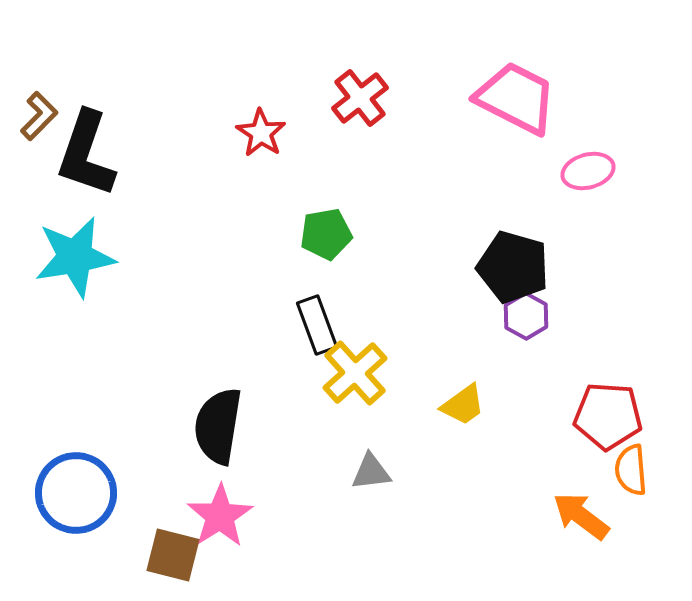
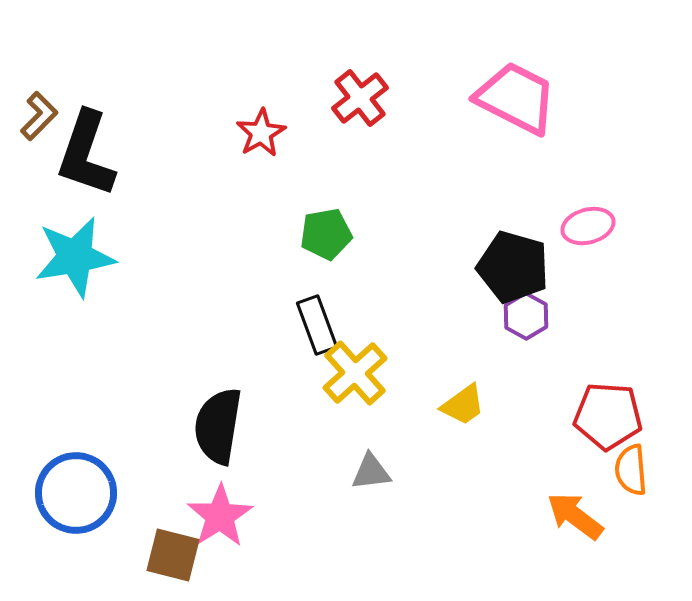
red star: rotated 9 degrees clockwise
pink ellipse: moved 55 px down
orange arrow: moved 6 px left
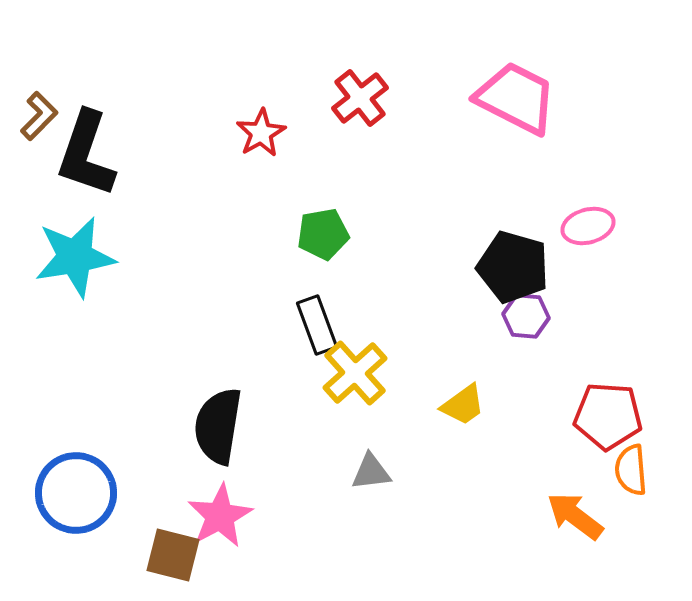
green pentagon: moved 3 px left
purple hexagon: rotated 24 degrees counterclockwise
pink star: rotated 4 degrees clockwise
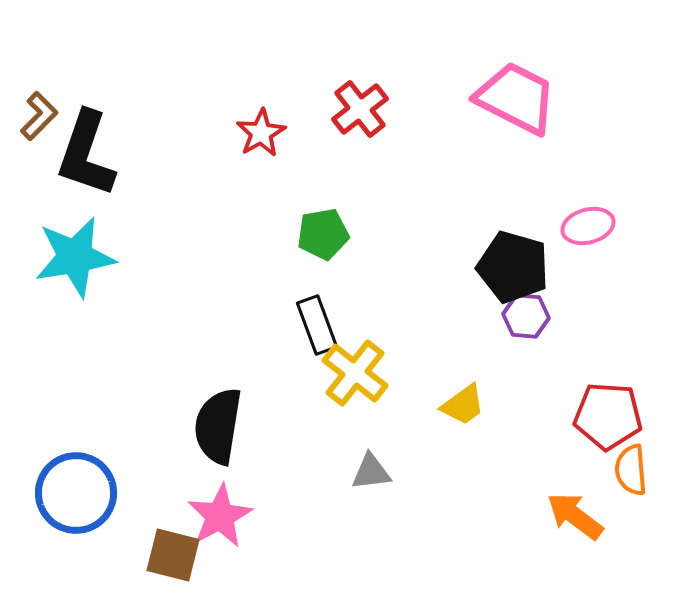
red cross: moved 11 px down
yellow cross: rotated 10 degrees counterclockwise
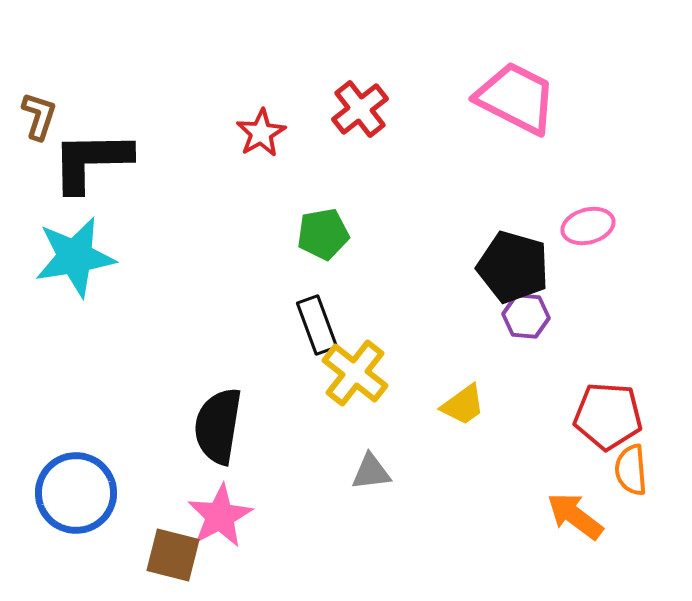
brown L-shape: rotated 27 degrees counterclockwise
black L-shape: moved 5 px right, 7 px down; rotated 70 degrees clockwise
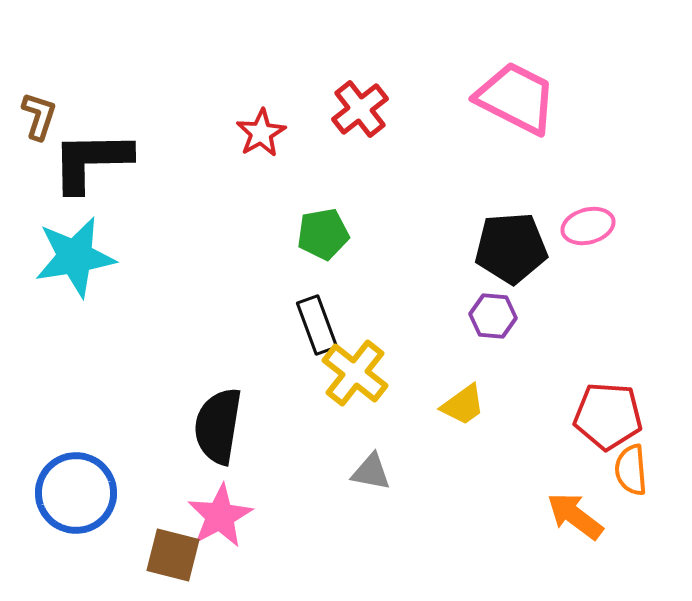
black pentagon: moved 2 px left, 19 px up; rotated 20 degrees counterclockwise
purple hexagon: moved 33 px left
gray triangle: rotated 18 degrees clockwise
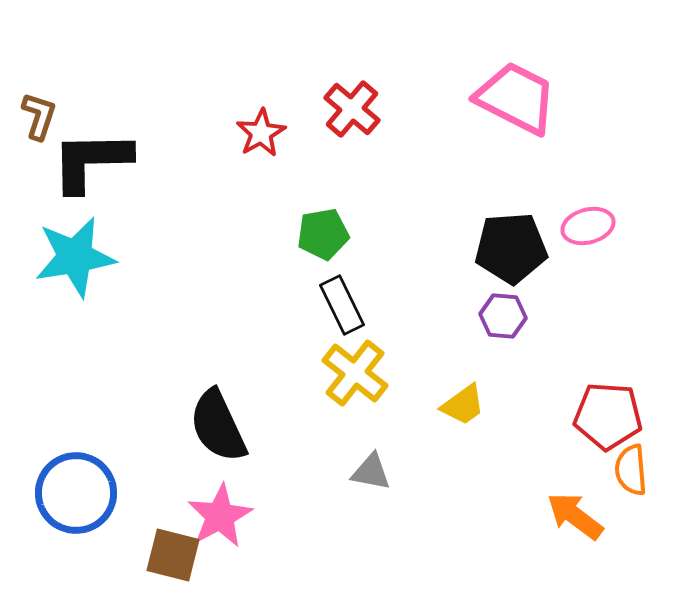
red cross: moved 8 px left; rotated 12 degrees counterclockwise
purple hexagon: moved 10 px right
black rectangle: moved 25 px right, 20 px up; rotated 6 degrees counterclockwise
black semicircle: rotated 34 degrees counterclockwise
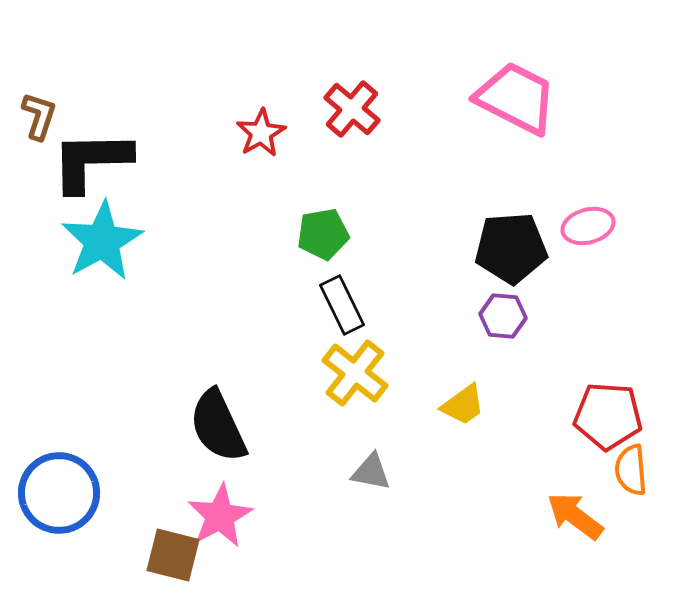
cyan star: moved 27 px right, 16 px up; rotated 20 degrees counterclockwise
blue circle: moved 17 px left
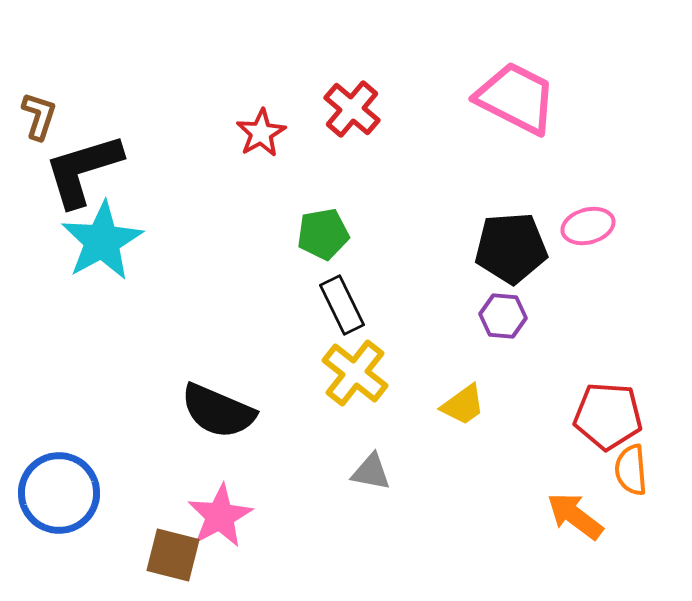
black L-shape: moved 8 px left, 9 px down; rotated 16 degrees counterclockwise
black semicircle: moved 15 px up; rotated 42 degrees counterclockwise
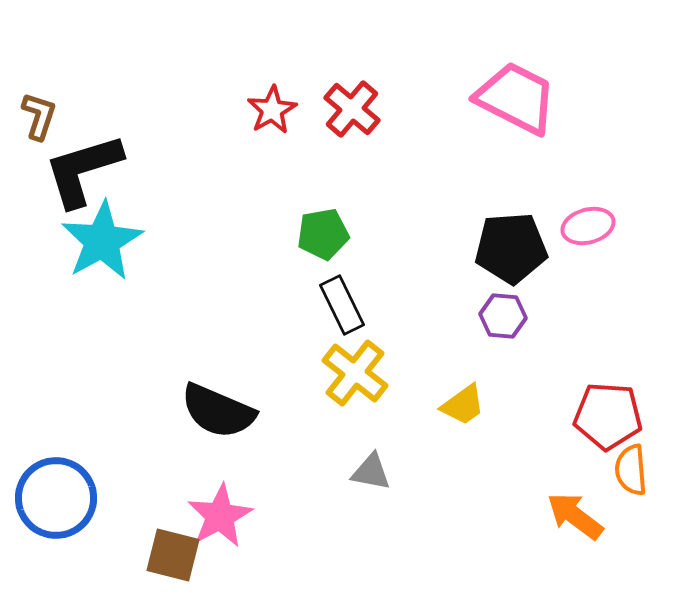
red star: moved 11 px right, 23 px up
blue circle: moved 3 px left, 5 px down
